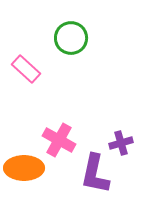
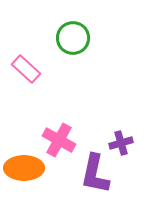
green circle: moved 2 px right
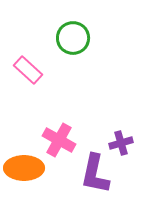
pink rectangle: moved 2 px right, 1 px down
